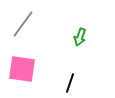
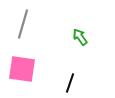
gray line: rotated 20 degrees counterclockwise
green arrow: rotated 126 degrees clockwise
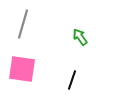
black line: moved 2 px right, 3 px up
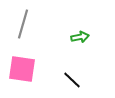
green arrow: rotated 114 degrees clockwise
black line: rotated 66 degrees counterclockwise
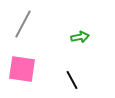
gray line: rotated 12 degrees clockwise
black line: rotated 18 degrees clockwise
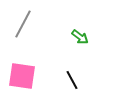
green arrow: rotated 48 degrees clockwise
pink square: moved 7 px down
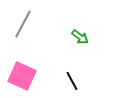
pink square: rotated 16 degrees clockwise
black line: moved 1 px down
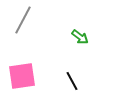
gray line: moved 4 px up
pink square: rotated 32 degrees counterclockwise
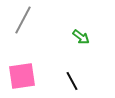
green arrow: moved 1 px right
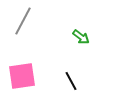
gray line: moved 1 px down
black line: moved 1 px left
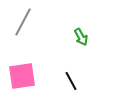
gray line: moved 1 px down
green arrow: rotated 24 degrees clockwise
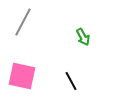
green arrow: moved 2 px right
pink square: rotated 20 degrees clockwise
